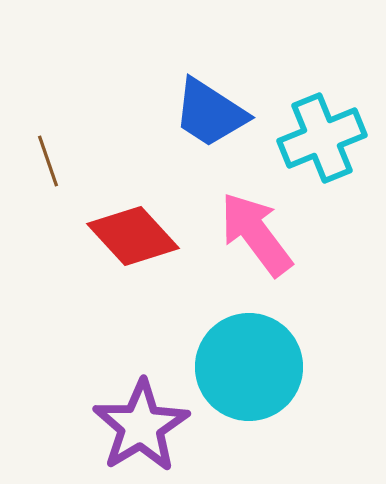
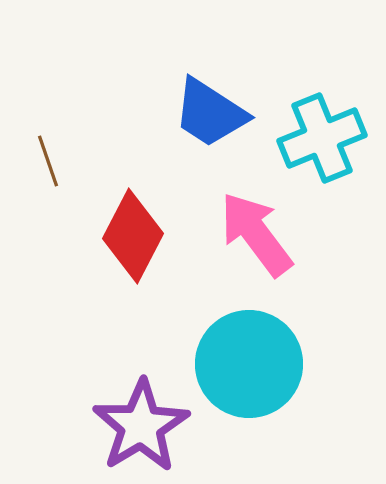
red diamond: rotated 70 degrees clockwise
cyan circle: moved 3 px up
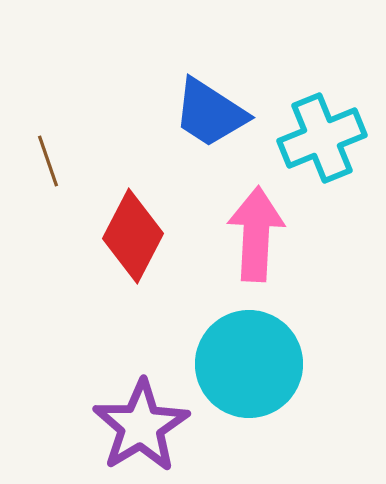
pink arrow: rotated 40 degrees clockwise
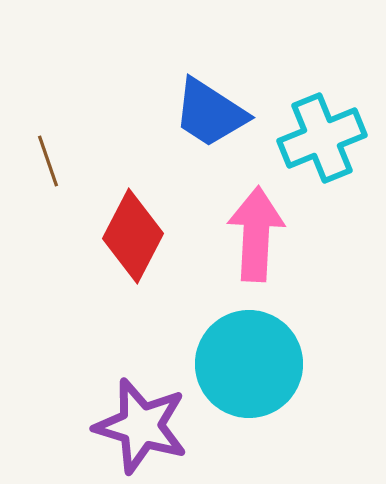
purple star: rotated 24 degrees counterclockwise
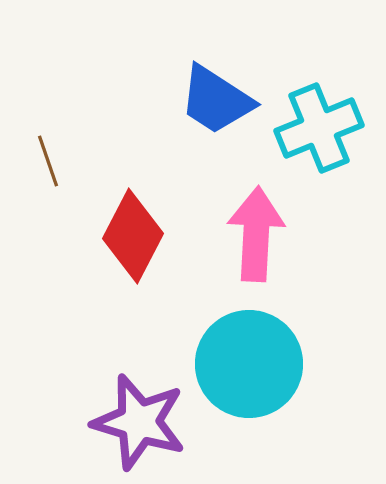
blue trapezoid: moved 6 px right, 13 px up
cyan cross: moved 3 px left, 10 px up
purple star: moved 2 px left, 4 px up
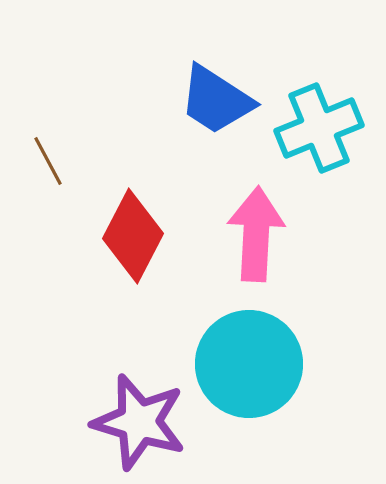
brown line: rotated 9 degrees counterclockwise
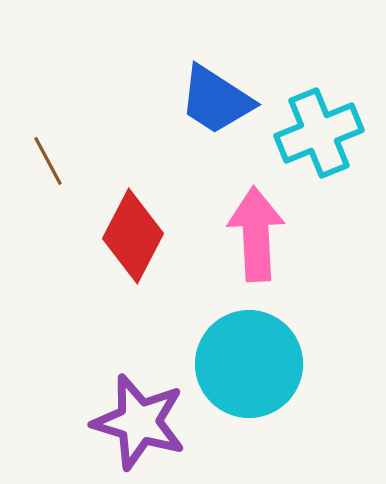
cyan cross: moved 5 px down
pink arrow: rotated 6 degrees counterclockwise
